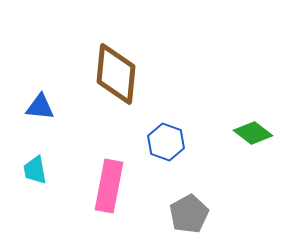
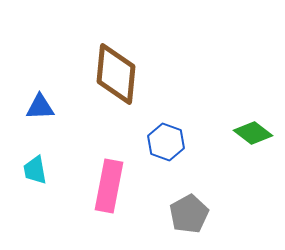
blue triangle: rotated 8 degrees counterclockwise
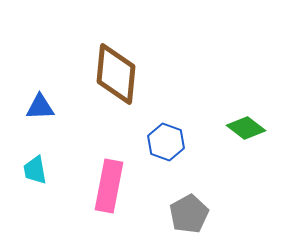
green diamond: moved 7 px left, 5 px up
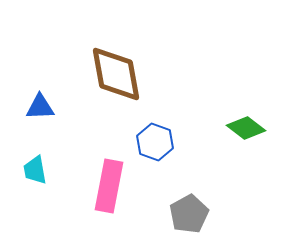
brown diamond: rotated 16 degrees counterclockwise
blue hexagon: moved 11 px left
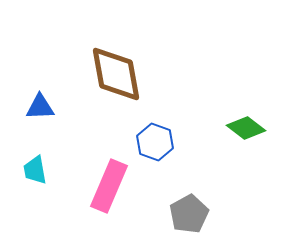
pink rectangle: rotated 12 degrees clockwise
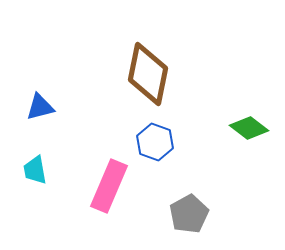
brown diamond: moved 32 px right; rotated 22 degrees clockwise
blue triangle: rotated 12 degrees counterclockwise
green diamond: moved 3 px right
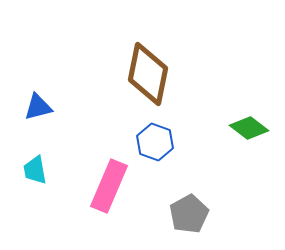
blue triangle: moved 2 px left
